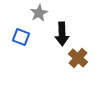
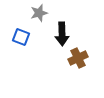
gray star: rotated 12 degrees clockwise
brown cross: rotated 24 degrees clockwise
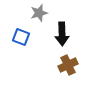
brown cross: moved 10 px left, 7 px down
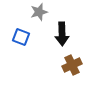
gray star: moved 1 px up
brown cross: moved 4 px right
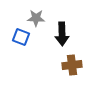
gray star: moved 3 px left, 6 px down; rotated 18 degrees clockwise
brown cross: rotated 18 degrees clockwise
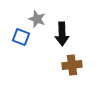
gray star: moved 1 px right, 1 px down; rotated 18 degrees clockwise
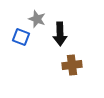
black arrow: moved 2 px left
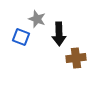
black arrow: moved 1 px left
brown cross: moved 4 px right, 7 px up
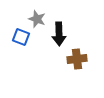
brown cross: moved 1 px right, 1 px down
